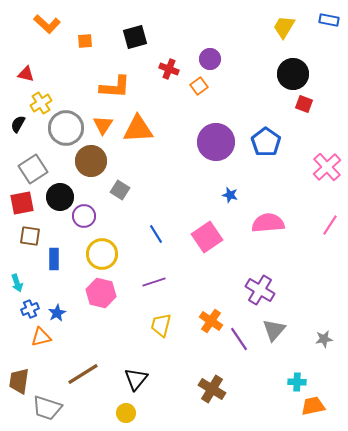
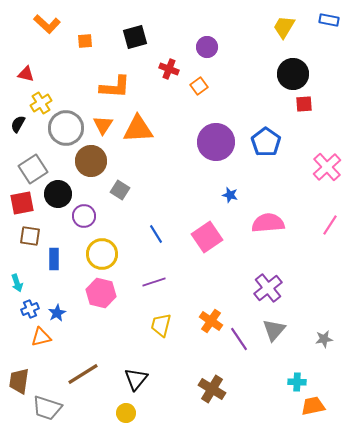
purple circle at (210, 59): moved 3 px left, 12 px up
red square at (304, 104): rotated 24 degrees counterclockwise
black circle at (60, 197): moved 2 px left, 3 px up
purple cross at (260, 290): moved 8 px right, 2 px up; rotated 20 degrees clockwise
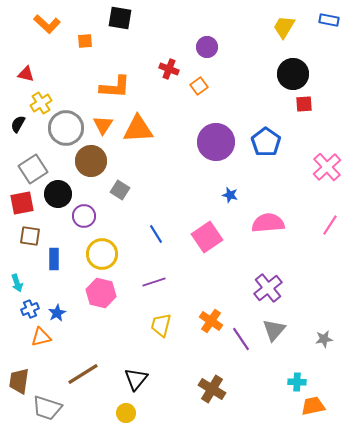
black square at (135, 37): moved 15 px left, 19 px up; rotated 25 degrees clockwise
purple line at (239, 339): moved 2 px right
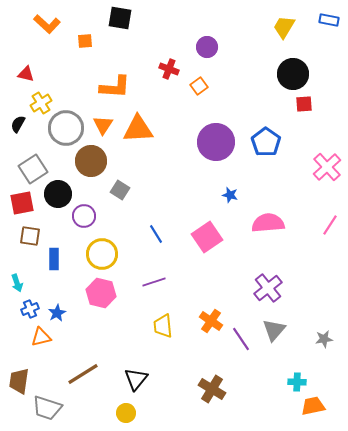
yellow trapezoid at (161, 325): moved 2 px right, 1 px down; rotated 20 degrees counterclockwise
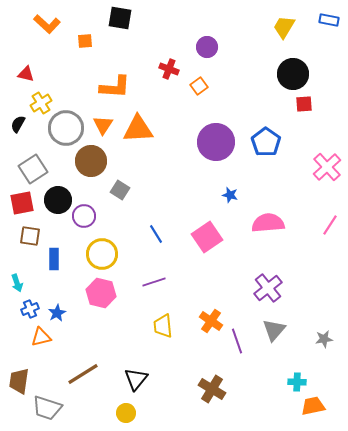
black circle at (58, 194): moved 6 px down
purple line at (241, 339): moved 4 px left, 2 px down; rotated 15 degrees clockwise
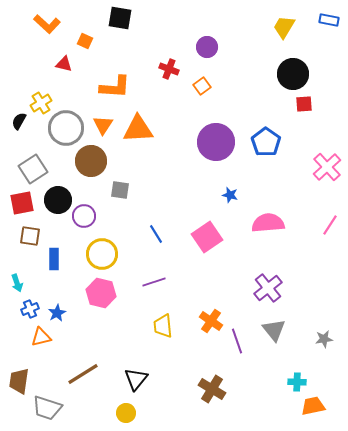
orange square at (85, 41): rotated 28 degrees clockwise
red triangle at (26, 74): moved 38 px right, 10 px up
orange square at (199, 86): moved 3 px right
black semicircle at (18, 124): moved 1 px right, 3 px up
gray square at (120, 190): rotated 24 degrees counterclockwise
gray triangle at (274, 330): rotated 20 degrees counterclockwise
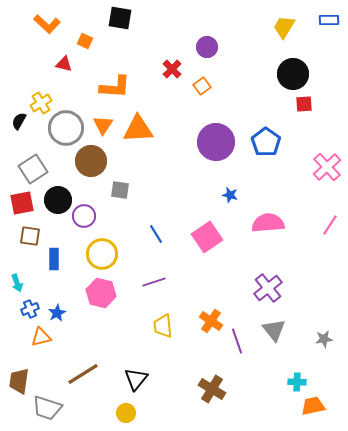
blue rectangle at (329, 20): rotated 12 degrees counterclockwise
red cross at (169, 69): moved 3 px right; rotated 24 degrees clockwise
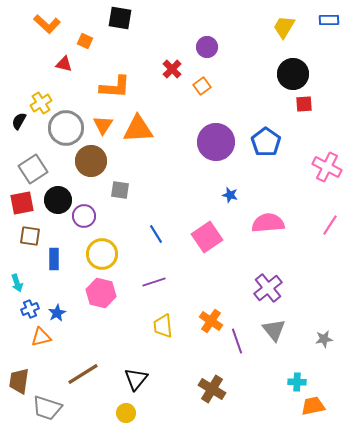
pink cross at (327, 167): rotated 20 degrees counterclockwise
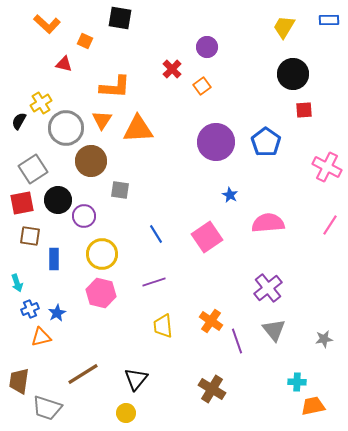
red square at (304, 104): moved 6 px down
orange triangle at (103, 125): moved 1 px left, 5 px up
blue star at (230, 195): rotated 14 degrees clockwise
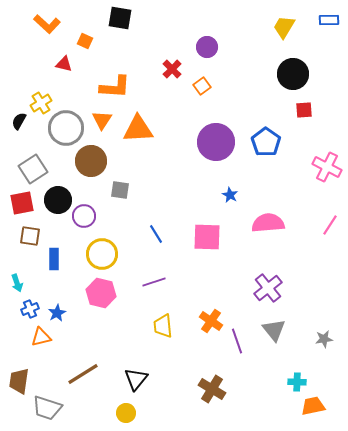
pink square at (207, 237): rotated 36 degrees clockwise
